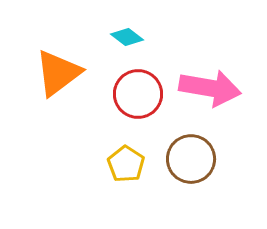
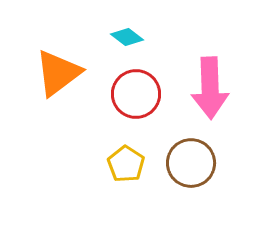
pink arrow: rotated 78 degrees clockwise
red circle: moved 2 px left
brown circle: moved 4 px down
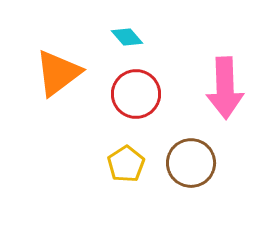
cyan diamond: rotated 12 degrees clockwise
pink arrow: moved 15 px right
yellow pentagon: rotated 6 degrees clockwise
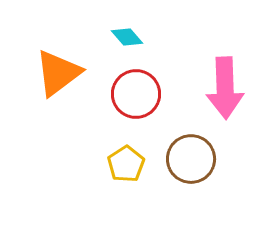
brown circle: moved 4 px up
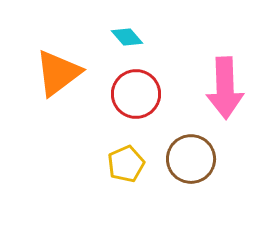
yellow pentagon: rotated 9 degrees clockwise
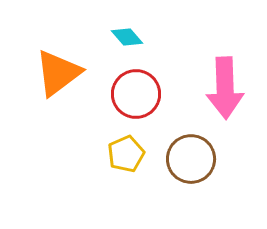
yellow pentagon: moved 10 px up
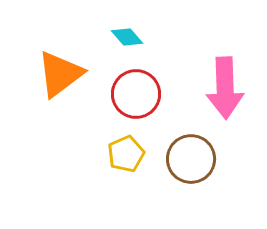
orange triangle: moved 2 px right, 1 px down
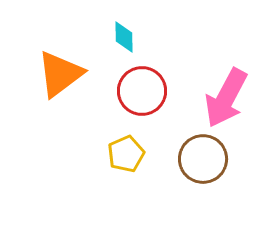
cyan diamond: moved 3 px left; rotated 40 degrees clockwise
pink arrow: moved 1 px right, 10 px down; rotated 30 degrees clockwise
red circle: moved 6 px right, 3 px up
brown circle: moved 12 px right
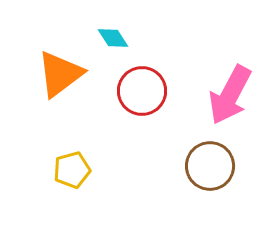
cyan diamond: moved 11 px left, 1 px down; rotated 32 degrees counterclockwise
pink arrow: moved 4 px right, 3 px up
yellow pentagon: moved 54 px left, 16 px down; rotated 9 degrees clockwise
brown circle: moved 7 px right, 7 px down
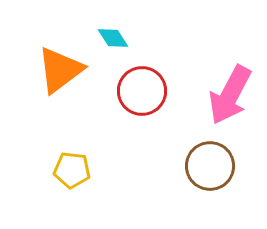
orange triangle: moved 4 px up
yellow pentagon: rotated 21 degrees clockwise
